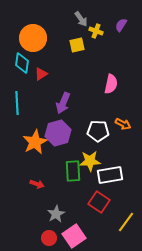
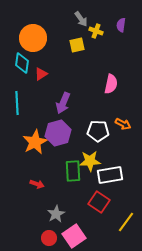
purple semicircle: rotated 24 degrees counterclockwise
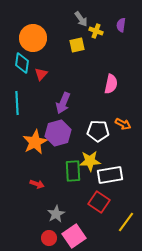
red triangle: rotated 16 degrees counterclockwise
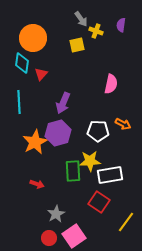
cyan line: moved 2 px right, 1 px up
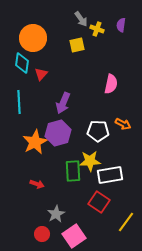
yellow cross: moved 1 px right, 2 px up
red circle: moved 7 px left, 4 px up
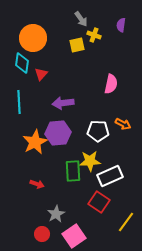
yellow cross: moved 3 px left, 6 px down
purple arrow: rotated 60 degrees clockwise
purple hexagon: rotated 10 degrees clockwise
white rectangle: moved 1 px down; rotated 15 degrees counterclockwise
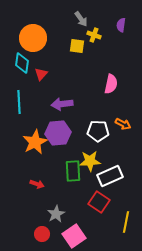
yellow square: moved 1 px down; rotated 21 degrees clockwise
purple arrow: moved 1 px left, 1 px down
yellow line: rotated 25 degrees counterclockwise
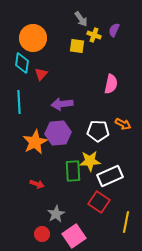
purple semicircle: moved 7 px left, 5 px down; rotated 16 degrees clockwise
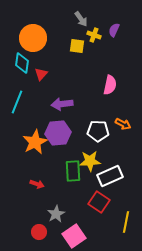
pink semicircle: moved 1 px left, 1 px down
cyan line: moved 2 px left; rotated 25 degrees clockwise
red circle: moved 3 px left, 2 px up
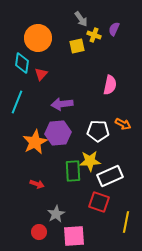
purple semicircle: moved 1 px up
orange circle: moved 5 px right
yellow square: rotated 21 degrees counterclockwise
red square: rotated 15 degrees counterclockwise
pink square: rotated 30 degrees clockwise
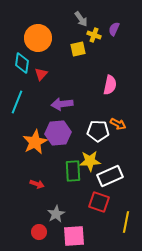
yellow square: moved 1 px right, 3 px down
orange arrow: moved 5 px left
